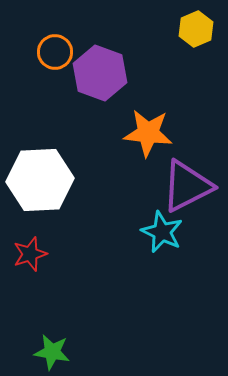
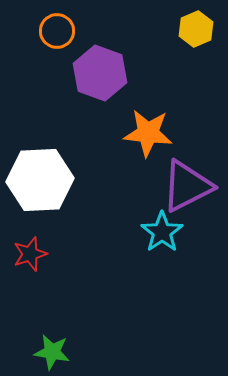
orange circle: moved 2 px right, 21 px up
cyan star: rotated 12 degrees clockwise
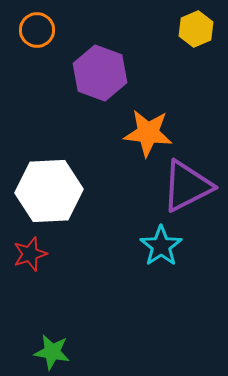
orange circle: moved 20 px left, 1 px up
white hexagon: moved 9 px right, 11 px down
cyan star: moved 1 px left, 14 px down
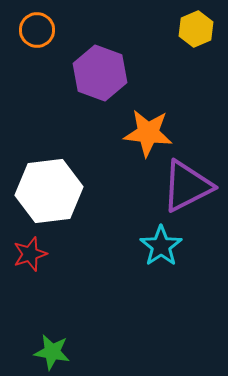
white hexagon: rotated 4 degrees counterclockwise
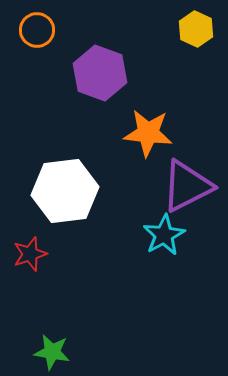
yellow hexagon: rotated 12 degrees counterclockwise
white hexagon: moved 16 px right
cyan star: moved 3 px right, 11 px up; rotated 6 degrees clockwise
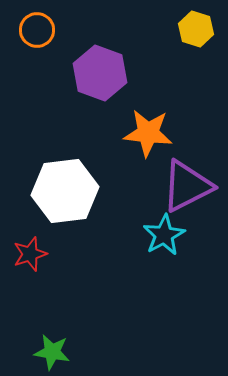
yellow hexagon: rotated 8 degrees counterclockwise
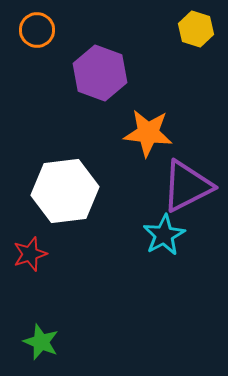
green star: moved 11 px left, 10 px up; rotated 12 degrees clockwise
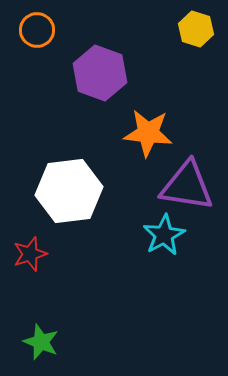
purple triangle: rotated 36 degrees clockwise
white hexagon: moved 4 px right
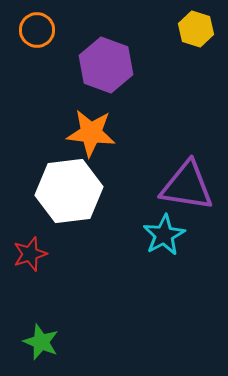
purple hexagon: moved 6 px right, 8 px up
orange star: moved 57 px left
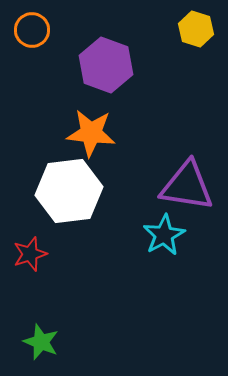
orange circle: moved 5 px left
